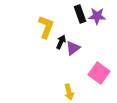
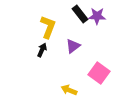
black rectangle: rotated 18 degrees counterclockwise
yellow L-shape: moved 2 px right
black arrow: moved 19 px left, 8 px down
purple triangle: moved 2 px up
yellow arrow: moved 2 px up; rotated 126 degrees clockwise
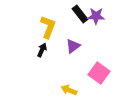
purple star: moved 1 px left
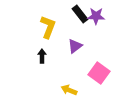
purple triangle: moved 2 px right
black arrow: moved 6 px down; rotated 24 degrees counterclockwise
